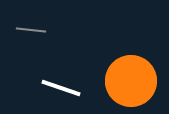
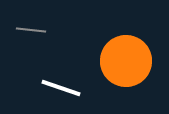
orange circle: moved 5 px left, 20 px up
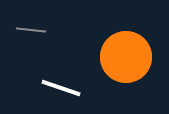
orange circle: moved 4 px up
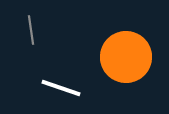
gray line: rotated 76 degrees clockwise
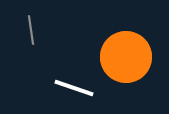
white line: moved 13 px right
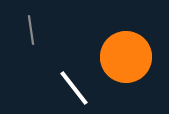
white line: rotated 33 degrees clockwise
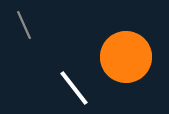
gray line: moved 7 px left, 5 px up; rotated 16 degrees counterclockwise
